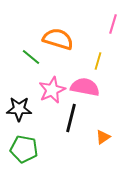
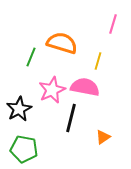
orange semicircle: moved 4 px right, 4 px down
green line: rotated 72 degrees clockwise
black star: rotated 30 degrees counterclockwise
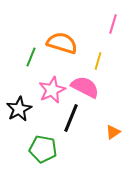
pink semicircle: rotated 16 degrees clockwise
black line: rotated 8 degrees clockwise
orange triangle: moved 10 px right, 5 px up
green pentagon: moved 19 px right
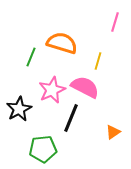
pink line: moved 2 px right, 2 px up
green pentagon: rotated 16 degrees counterclockwise
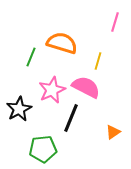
pink semicircle: moved 1 px right
